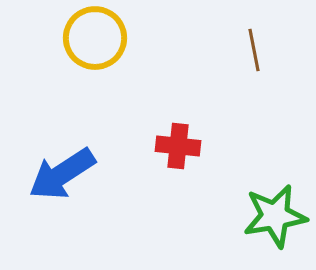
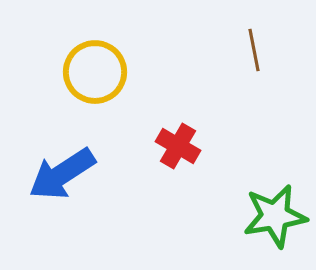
yellow circle: moved 34 px down
red cross: rotated 24 degrees clockwise
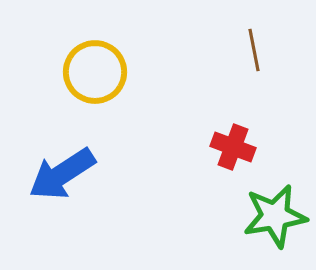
red cross: moved 55 px right, 1 px down; rotated 9 degrees counterclockwise
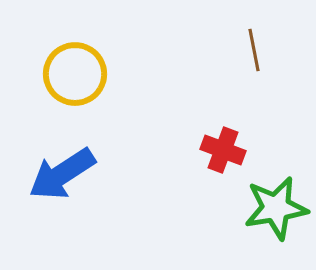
yellow circle: moved 20 px left, 2 px down
red cross: moved 10 px left, 3 px down
green star: moved 1 px right, 8 px up
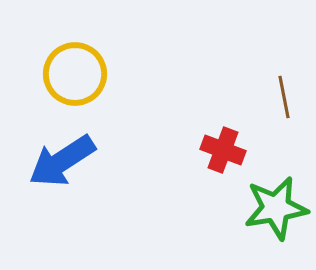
brown line: moved 30 px right, 47 px down
blue arrow: moved 13 px up
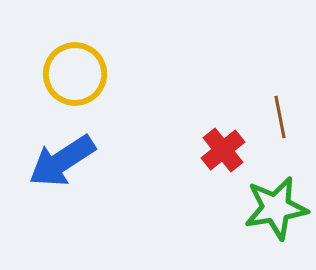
brown line: moved 4 px left, 20 px down
red cross: rotated 30 degrees clockwise
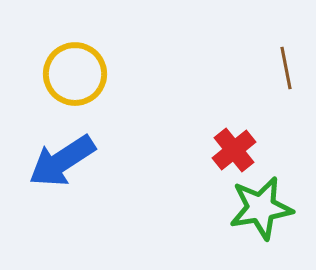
brown line: moved 6 px right, 49 px up
red cross: moved 11 px right
green star: moved 15 px left
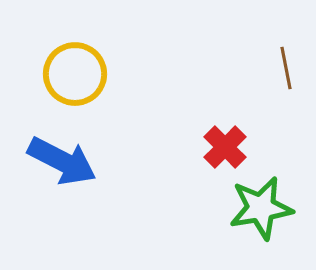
red cross: moved 9 px left, 3 px up; rotated 6 degrees counterclockwise
blue arrow: rotated 120 degrees counterclockwise
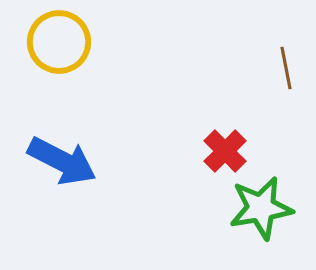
yellow circle: moved 16 px left, 32 px up
red cross: moved 4 px down
